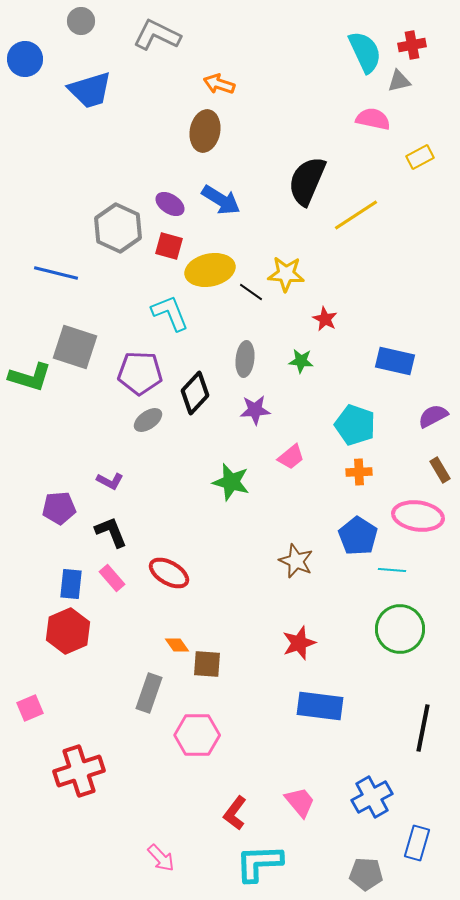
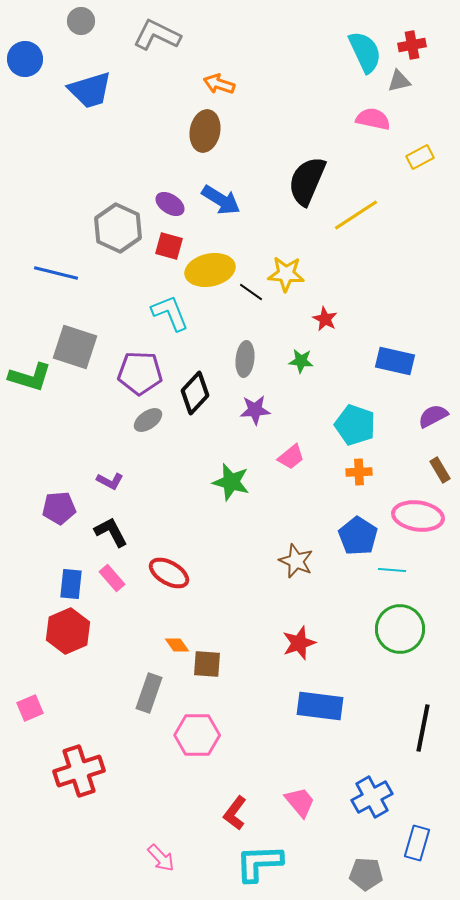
black L-shape at (111, 532): rotated 6 degrees counterclockwise
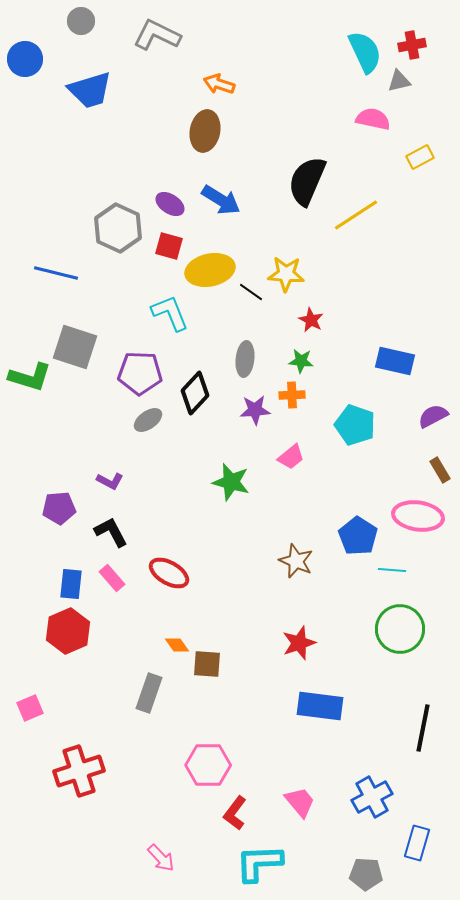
red star at (325, 319): moved 14 px left, 1 px down
orange cross at (359, 472): moved 67 px left, 77 px up
pink hexagon at (197, 735): moved 11 px right, 30 px down
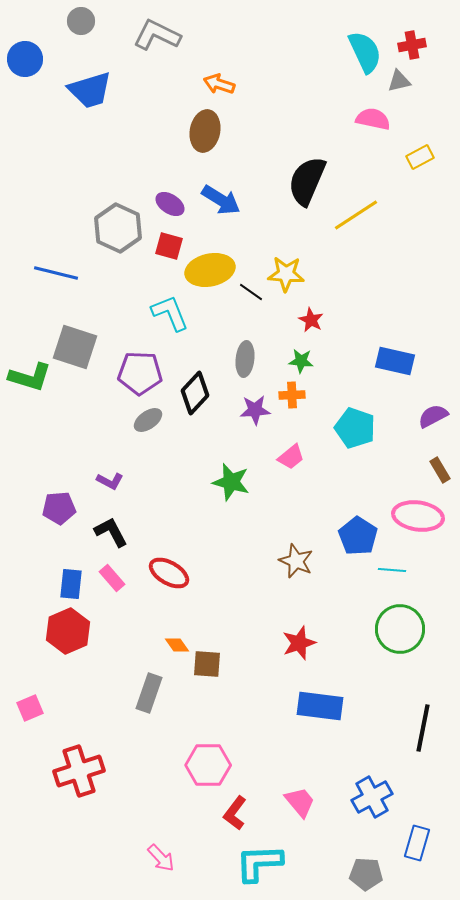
cyan pentagon at (355, 425): moved 3 px down
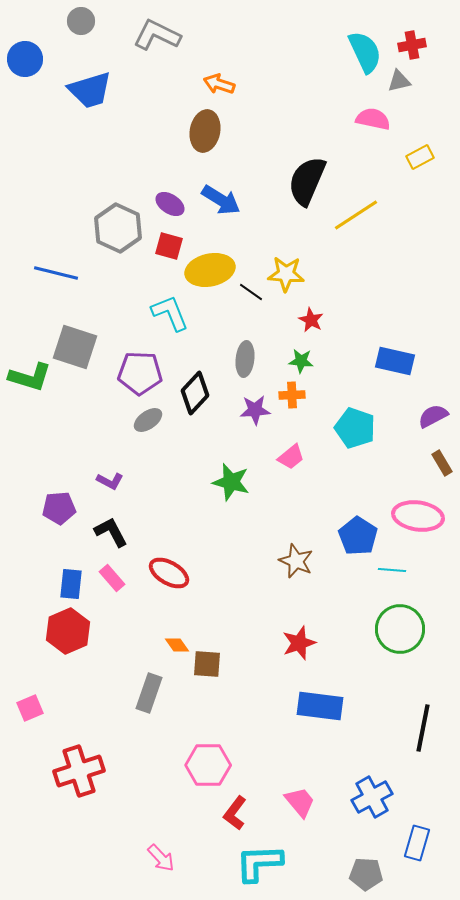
brown rectangle at (440, 470): moved 2 px right, 7 px up
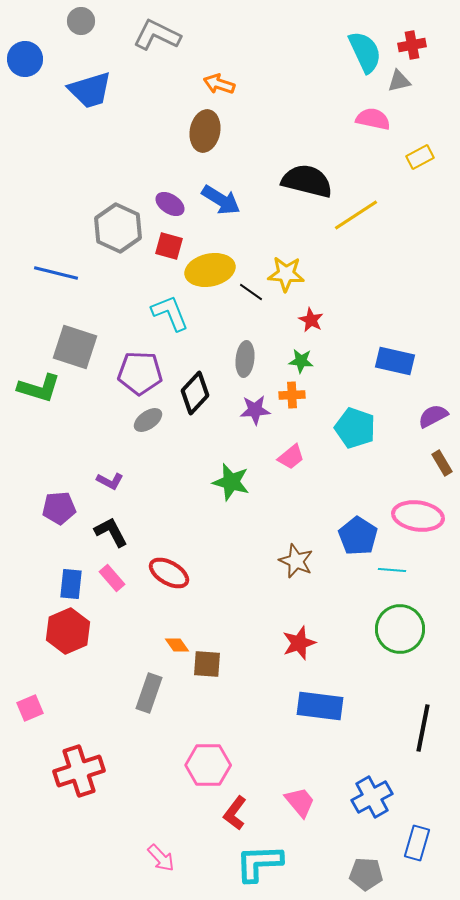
black semicircle at (307, 181): rotated 81 degrees clockwise
green L-shape at (30, 377): moved 9 px right, 11 px down
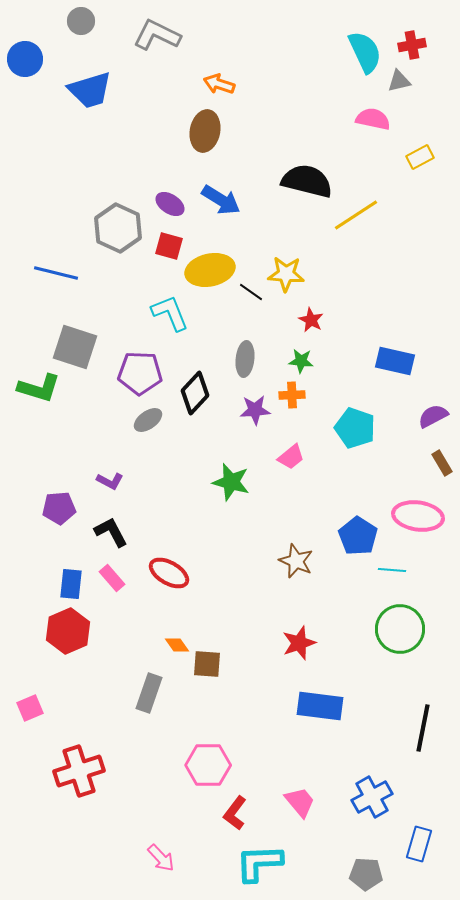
blue rectangle at (417, 843): moved 2 px right, 1 px down
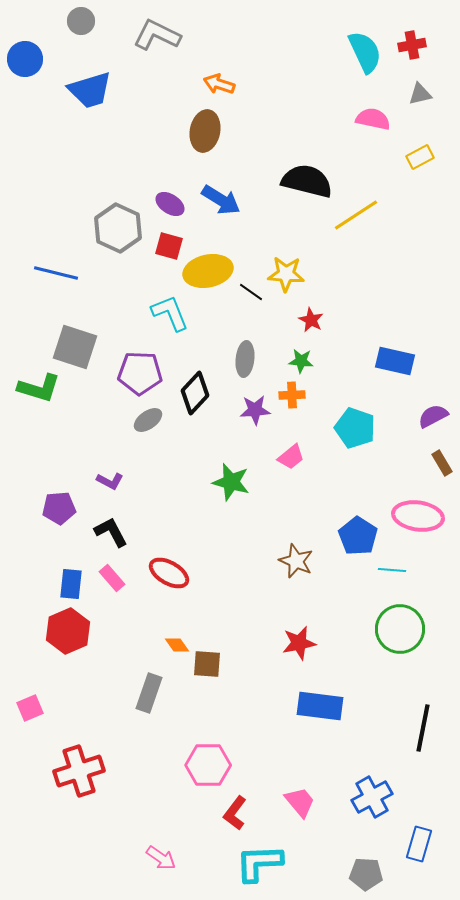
gray triangle at (399, 81): moved 21 px right, 13 px down
yellow ellipse at (210, 270): moved 2 px left, 1 px down
red star at (299, 643): rotated 8 degrees clockwise
pink arrow at (161, 858): rotated 12 degrees counterclockwise
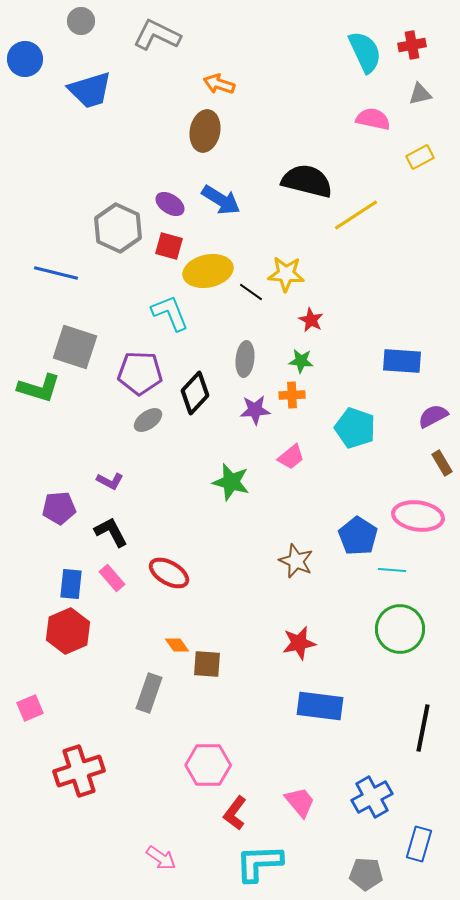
blue rectangle at (395, 361): moved 7 px right; rotated 9 degrees counterclockwise
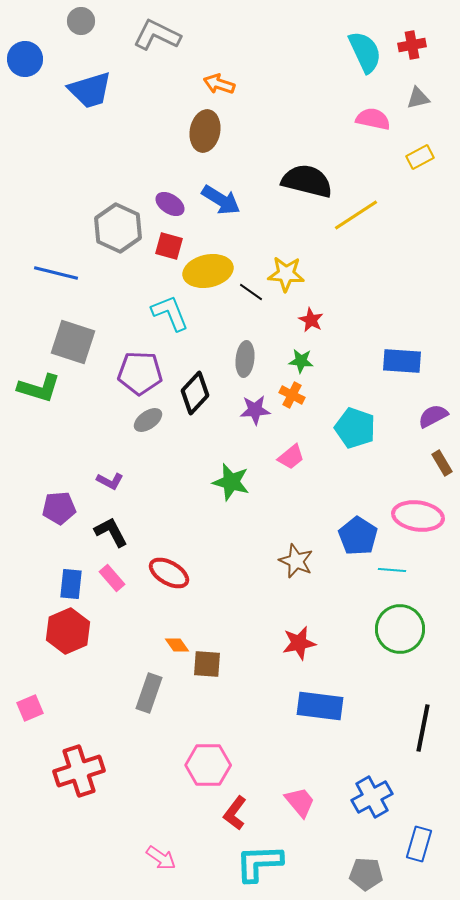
gray triangle at (420, 94): moved 2 px left, 4 px down
gray square at (75, 347): moved 2 px left, 5 px up
orange cross at (292, 395): rotated 30 degrees clockwise
